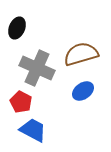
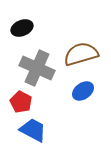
black ellipse: moved 5 px right; rotated 45 degrees clockwise
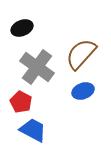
brown semicircle: rotated 32 degrees counterclockwise
gray cross: moved 1 px up; rotated 12 degrees clockwise
blue ellipse: rotated 15 degrees clockwise
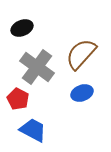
blue ellipse: moved 1 px left, 2 px down
red pentagon: moved 3 px left, 3 px up
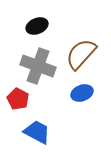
black ellipse: moved 15 px right, 2 px up
gray cross: moved 1 px right, 1 px up; rotated 16 degrees counterclockwise
blue trapezoid: moved 4 px right, 2 px down
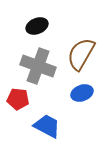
brown semicircle: rotated 12 degrees counterclockwise
red pentagon: rotated 20 degrees counterclockwise
blue trapezoid: moved 10 px right, 6 px up
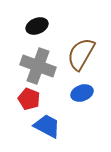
red pentagon: moved 11 px right; rotated 15 degrees clockwise
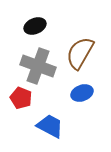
black ellipse: moved 2 px left
brown semicircle: moved 1 px left, 1 px up
red pentagon: moved 8 px left, 1 px up
blue trapezoid: moved 3 px right
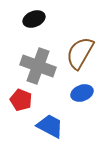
black ellipse: moved 1 px left, 7 px up
red pentagon: moved 2 px down
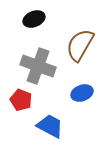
brown semicircle: moved 8 px up
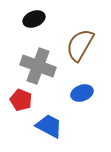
blue trapezoid: moved 1 px left
